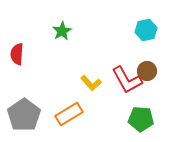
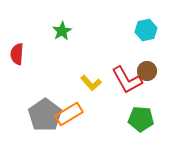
gray pentagon: moved 21 px right
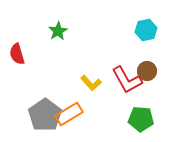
green star: moved 4 px left
red semicircle: rotated 20 degrees counterclockwise
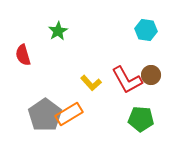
cyan hexagon: rotated 20 degrees clockwise
red semicircle: moved 6 px right, 1 px down
brown circle: moved 4 px right, 4 px down
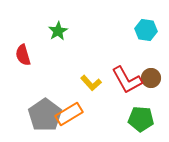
brown circle: moved 3 px down
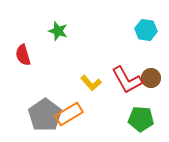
green star: rotated 24 degrees counterclockwise
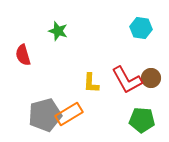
cyan hexagon: moved 5 px left, 2 px up
yellow L-shape: rotated 45 degrees clockwise
gray pentagon: rotated 20 degrees clockwise
green pentagon: moved 1 px right, 1 px down
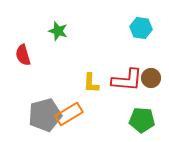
red L-shape: rotated 56 degrees counterclockwise
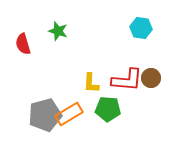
red semicircle: moved 11 px up
green pentagon: moved 34 px left, 11 px up
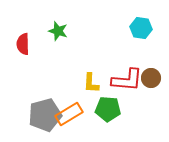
red semicircle: rotated 15 degrees clockwise
